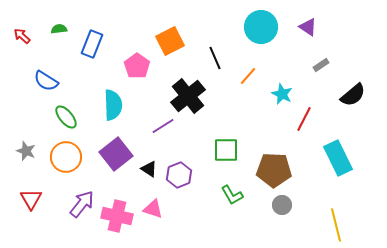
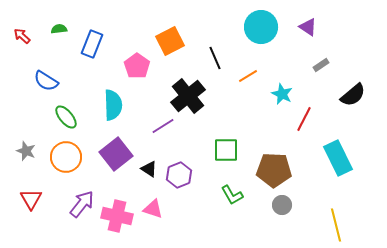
orange line: rotated 18 degrees clockwise
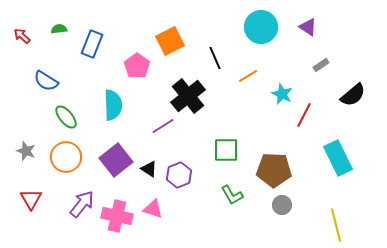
red line: moved 4 px up
purple square: moved 6 px down
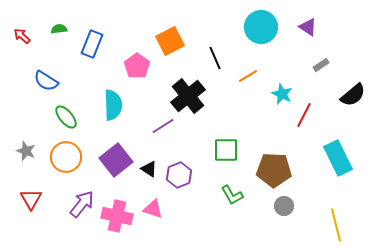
gray circle: moved 2 px right, 1 px down
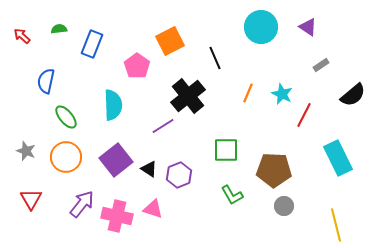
orange line: moved 17 px down; rotated 36 degrees counterclockwise
blue semicircle: rotated 70 degrees clockwise
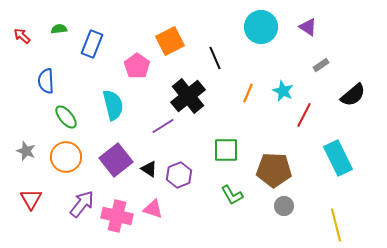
blue semicircle: rotated 15 degrees counterclockwise
cyan star: moved 1 px right, 3 px up
cyan semicircle: rotated 12 degrees counterclockwise
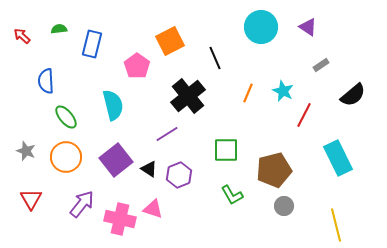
blue rectangle: rotated 8 degrees counterclockwise
purple line: moved 4 px right, 8 px down
brown pentagon: rotated 16 degrees counterclockwise
pink cross: moved 3 px right, 3 px down
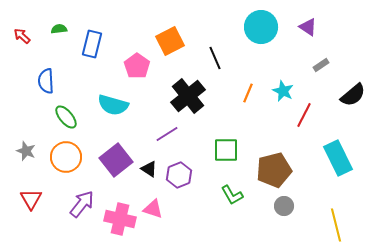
cyan semicircle: rotated 120 degrees clockwise
